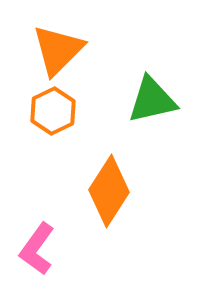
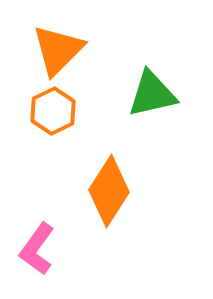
green triangle: moved 6 px up
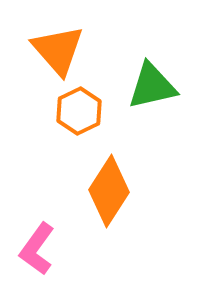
orange triangle: rotated 26 degrees counterclockwise
green triangle: moved 8 px up
orange hexagon: moved 26 px right
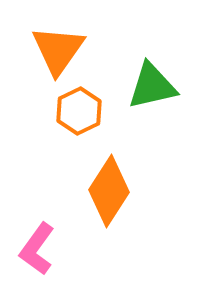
orange triangle: rotated 16 degrees clockwise
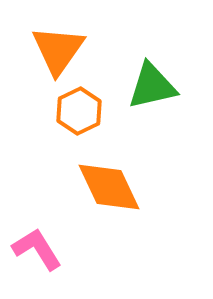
orange diamond: moved 4 px up; rotated 58 degrees counterclockwise
pink L-shape: rotated 112 degrees clockwise
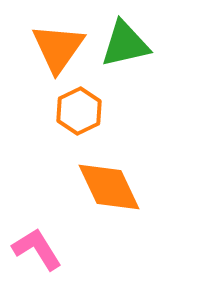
orange triangle: moved 2 px up
green triangle: moved 27 px left, 42 px up
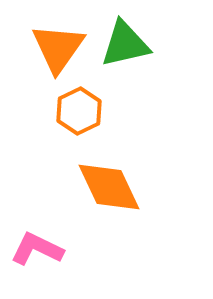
pink L-shape: rotated 32 degrees counterclockwise
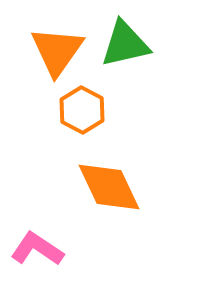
orange triangle: moved 1 px left, 3 px down
orange hexagon: moved 3 px right, 1 px up; rotated 6 degrees counterclockwise
pink L-shape: rotated 8 degrees clockwise
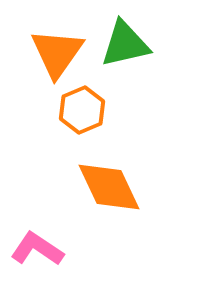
orange triangle: moved 2 px down
orange hexagon: rotated 9 degrees clockwise
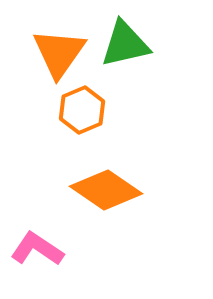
orange triangle: moved 2 px right
orange diamond: moved 3 px left, 3 px down; rotated 30 degrees counterclockwise
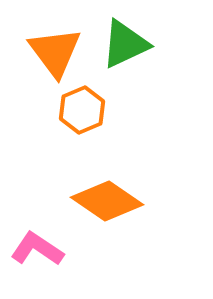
green triangle: rotated 12 degrees counterclockwise
orange triangle: moved 4 px left, 1 px up; rotated 12 degrees counterclockwise
orange diamond: moved 1 px right, 11 px down
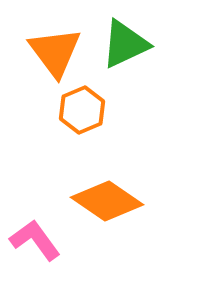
pink L-shape: moved 2 px left, 9 px up; rotated 20 degrees clockwise
